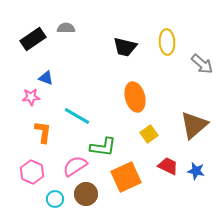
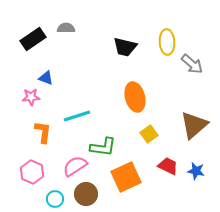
gray arrow: moved 10 px left
cyan line: rotated 48 degrees counterclockwise
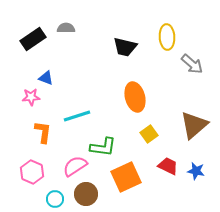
yellow ellipse: moved 5 px up
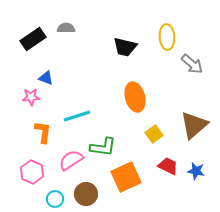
yellow square: moved 5 px right
pink semicircle: moved 4 px left, 6 px up
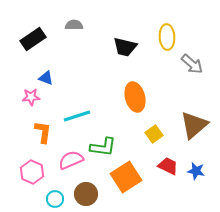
gray semicircle: moved 8 px right, 3 px up
pink semicircle: rotated 10 degrees clockwise
orange square: rotated 8 degrees counterclockwise
